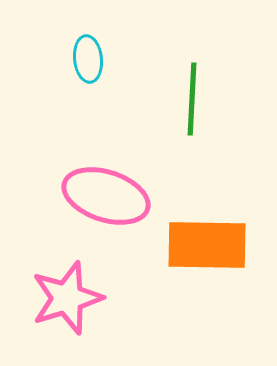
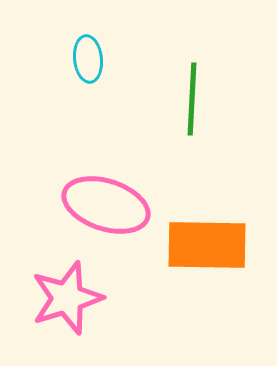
pink ellipse: moved 9 px down
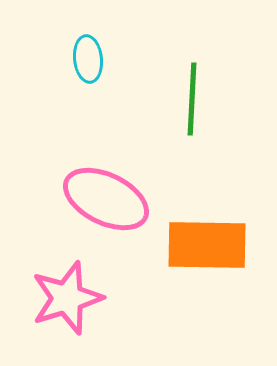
pink ellipse: moved 6 px up; rotated 8 degrees clockwise
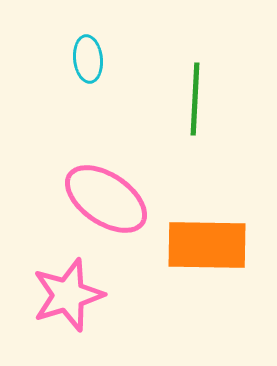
green line: moved 3 px right
pink ellipse: rotated 8 degrees clockwise
pink star: moved 1 px right, 3 px up
